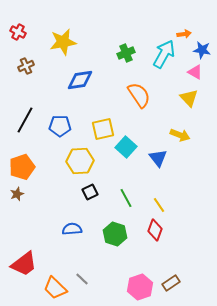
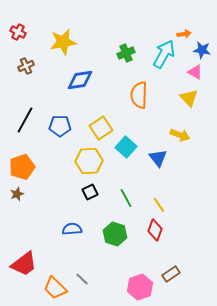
orange semicircle: rotated 144 degrees counterclockwise
yellow square: moved 2 px left, 1 px up; rotated 20 degrees counterclockwise
yellow hexagon: moved 9 px right
brown rectangle: moved 9 px up
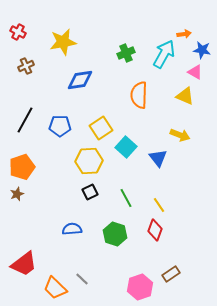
yellow triangle: moved 4 px left, 2 px up; rotated 24 degrees counterclockwise
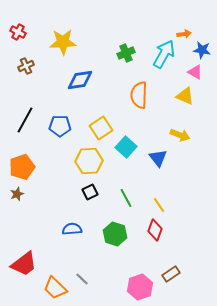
yellow star: rotated 8 degrees clockwise
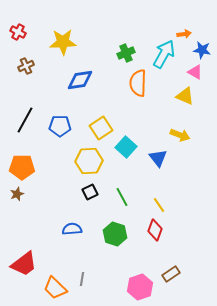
orange semicircle: moved 1 px left, 12 px up
orange pentagon: rotated 20 degrees clockwise
green line: moved 4 px left, 1 px up
gray line: rotated 56 degrees clockwise
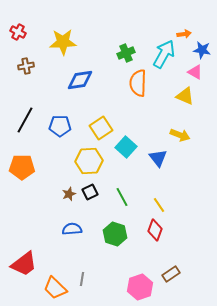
brown cross: rotated 14 degrees clockwise
brown star: moved 52 px right
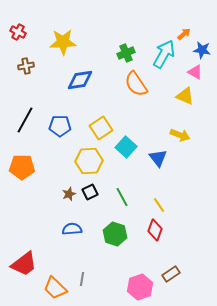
orange arrow: rotated 32 degrees counterclockwise
orange semicircle: moved 2 px left, 1 px down; rotated 36 degrees counterclockwise
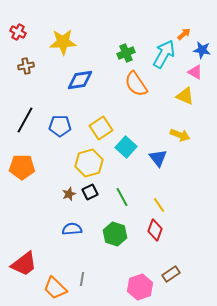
yellow hexagon: moved 2 px down; rotated 12 degrees counterclockwise
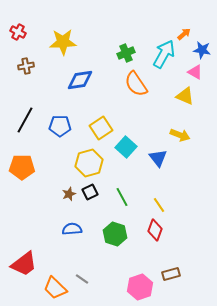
brown rectangle: rotated 18 degrees clockwise
gray line: rotated 64 degrees counterclockwise
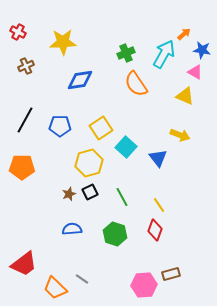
brown cross: rotated 14 degrees counterclockwise
pink hexagon: moved 4 px right, 2 px up; rotated 15 degrees clockwise
